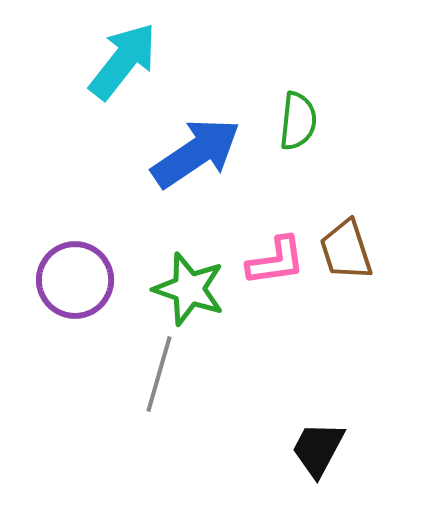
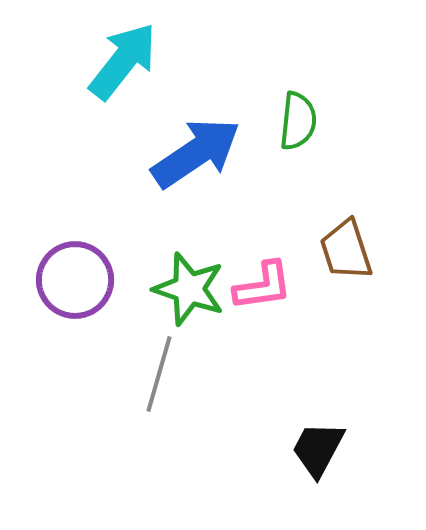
pink L-shape: moved 13 px left, 25 px down
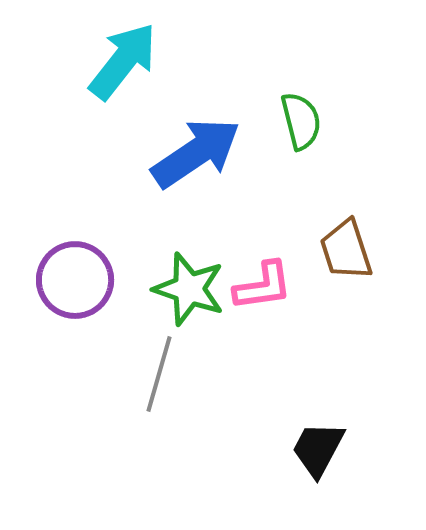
green semicircle: moved 3 px right; rotated 20 degrees counterclockwise
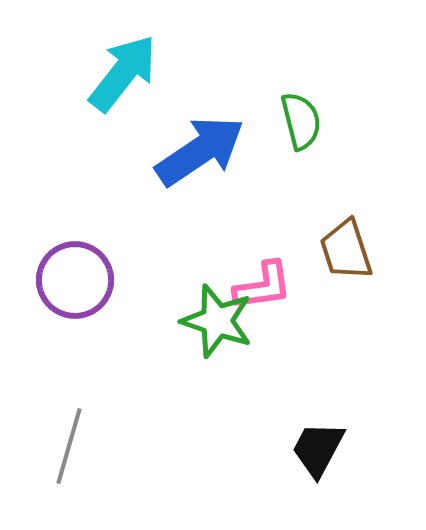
cyan arrow: moved 12 px down
blue arrow: moved 4 px right, 2 px up
green star: moved 28 px right, 32 px down
gray line: moved 90 px left, 72 px down
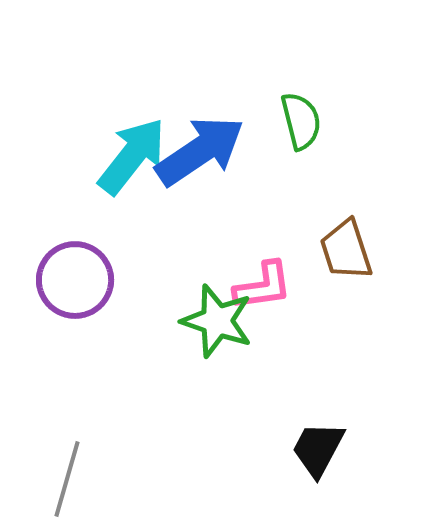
cyan arrow: moved 9 px right, 83 px down
gray line: moved 2 px left, 33 px down
